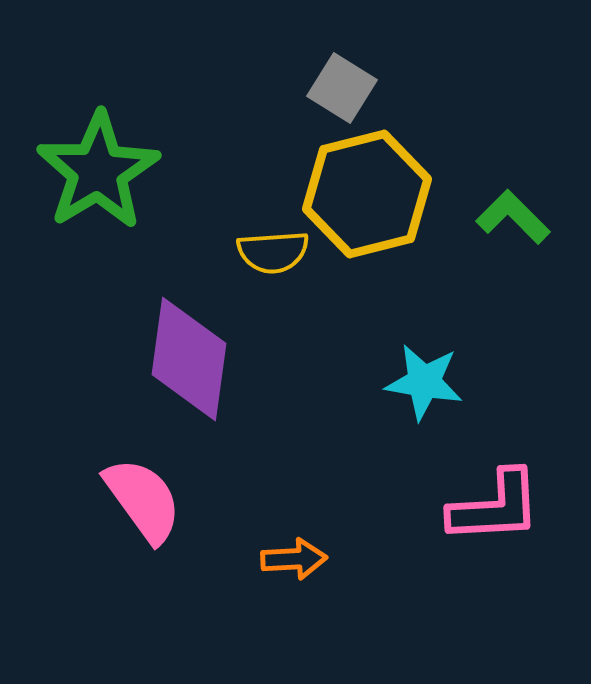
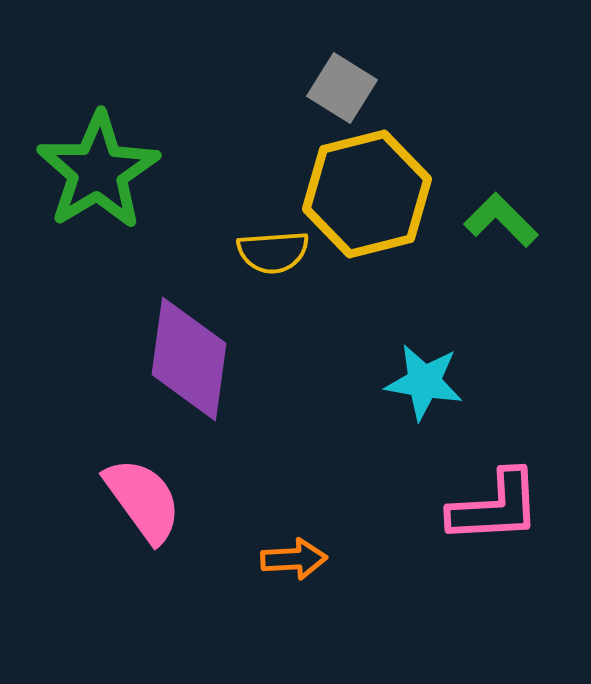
green L-shape: moved 12 px left, 3 px down
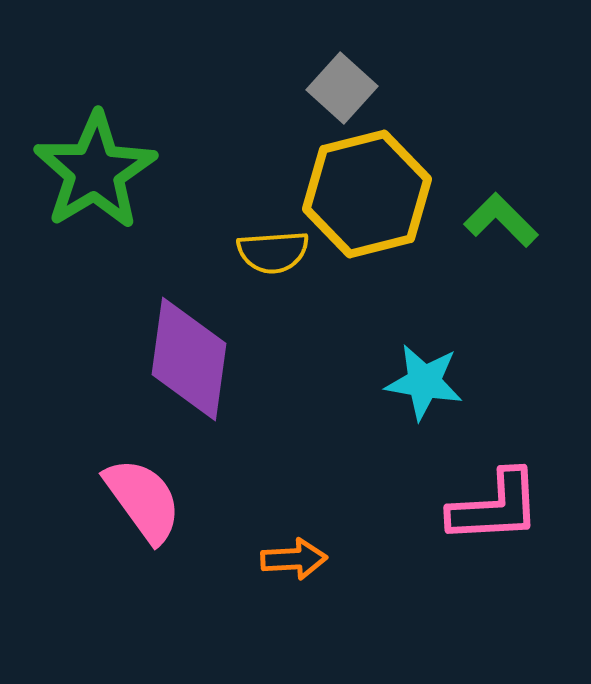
gray square: rotated 10 degrees clockwise
green star: moved 3 px left
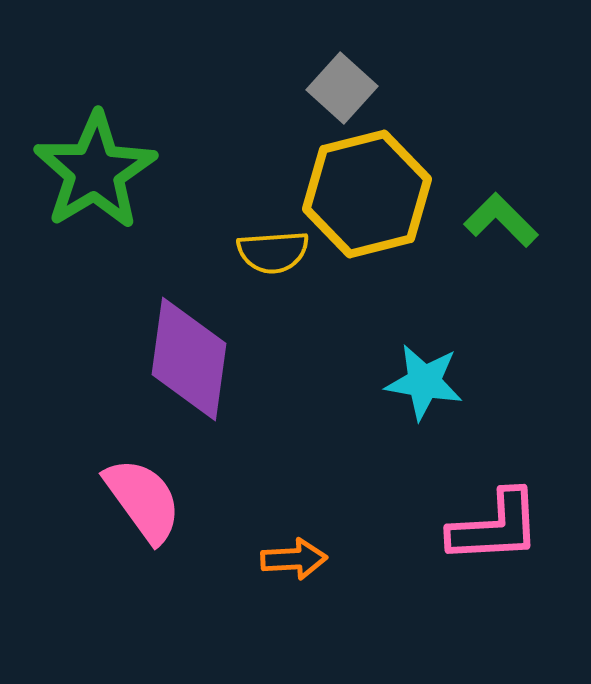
pink L-shape: moved 20 px down
